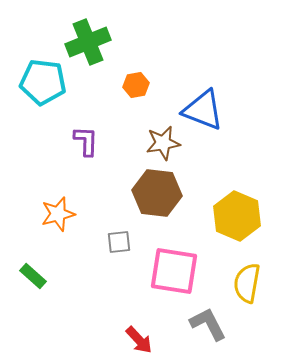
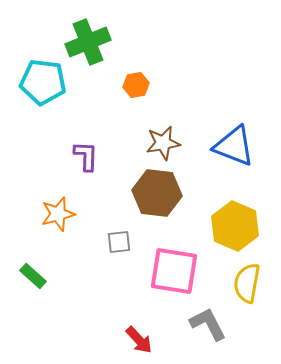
blue triangle: moved 31 px right, 36 px down
purple L-shape: moved 15 px down
yellow hexagon: moved 2 px left, 10 px down
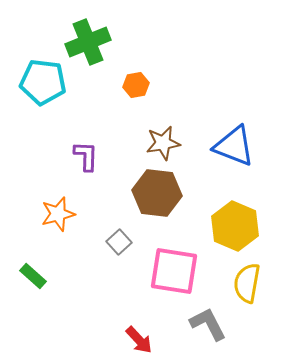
gray square: rotated 35 degrees counterclockwise
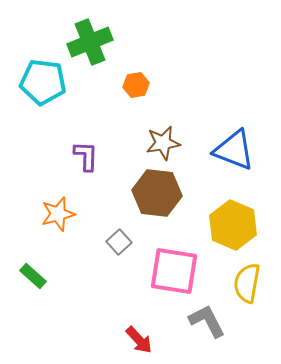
green cross: moved 2 px right
blue triangle: moved 4 px down
yellow hexagon: moved 2 px left, 1 px up
gray L-shape: moved 1 px left, 3 px up
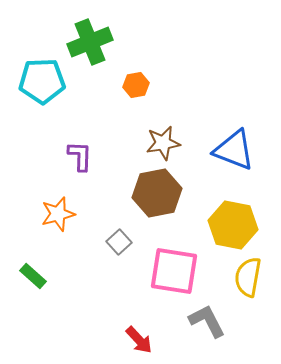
cyan pentagon: moved 1 px left, 1 px up; rotated 9 degrees counterclockwise
purple L-shape: moved 6 px left
brown hexagon: rotated 18 degrees counterclockwise
yellow hexagon: rotated 12 degrees counterclockwise
yellow semicircle: moved 1 px right, 6 px up
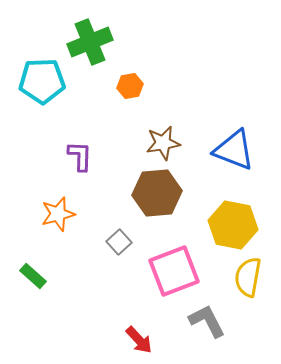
orange hexagon: moved 6 px left, 1 px down
brown hexagon: rotated 6 degrees clockwise
pink square: rotated 30 degrees counterclockwise
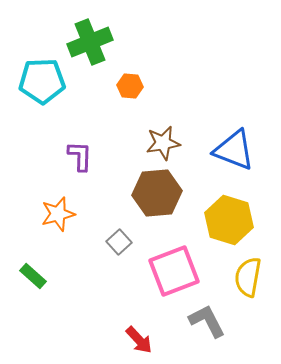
orange hexagon: rotated 15 degrees clockwise
yellow hexagon: moved 4 px left, 5 px up; rotated 6 degrees clockwise
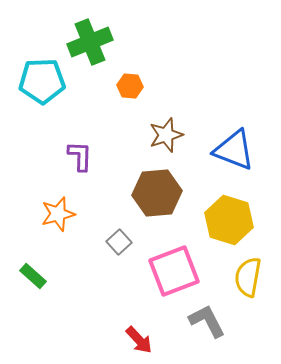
brown star: moved 3 px right, 8 px up; rotated 8 degrees counterclockwise
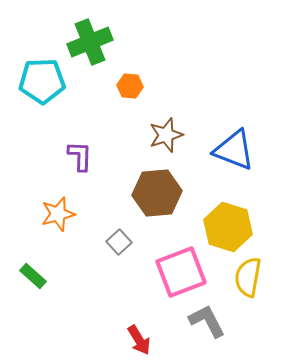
yellow hexagon: moved 1 px left, 7 px down
pink square: moved 7 px right, 1 px down
red arrow: rotated 12 degrees clockwise
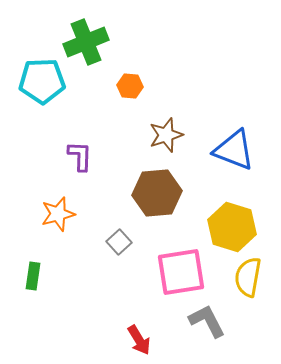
green cross: moved 4 px left
yellow hexagon: moved 4 px right
pink square: rotated 12 degrees clockwise
green rectangle: rotated 56 degrees clockwise
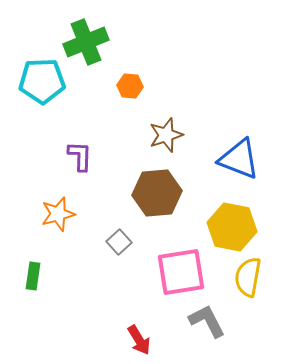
blue triangle: moved 5 px right, 9 px down
yellow hexagon: rotated 6 degrees counterclockwise
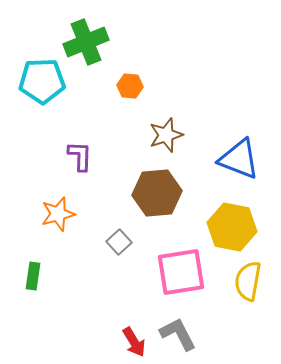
yellow semicircle: moved 4 px down
gray L-shape: moved 29 px left, 13 px down
red arrow: moved 5 px left, 2 px down
